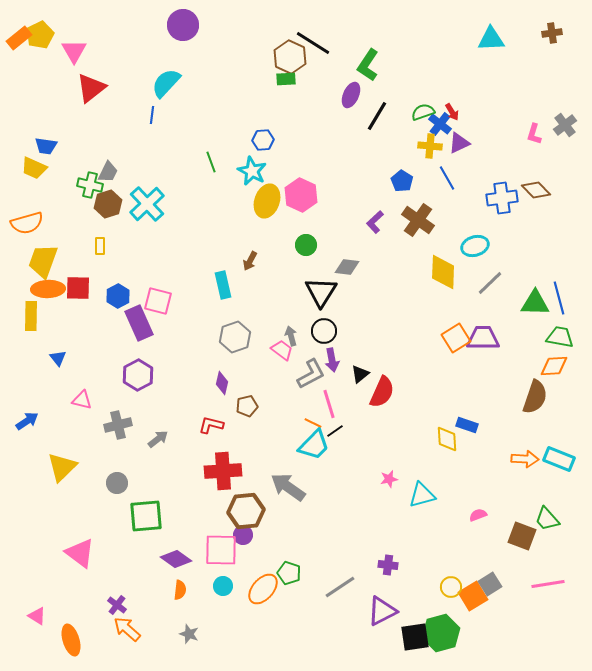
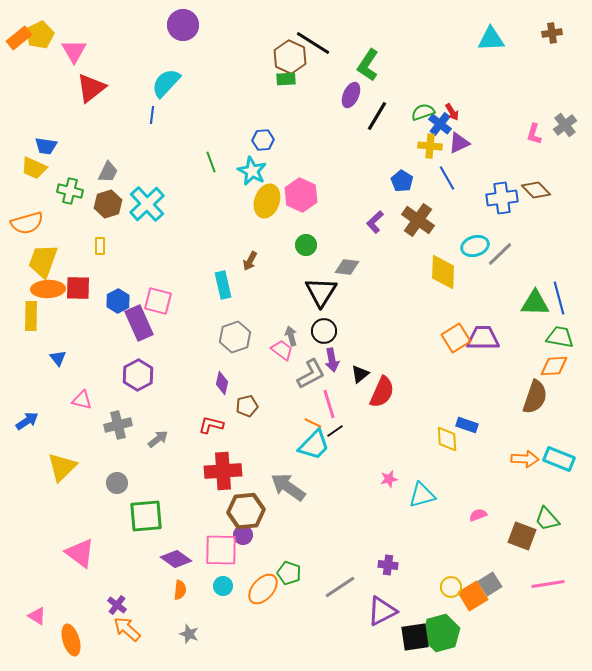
green cross at (90, 185): moved 20 px left, 6 px down
gray line at (490, 283): moved 10 px right, 29 px up
blue hexagon at (118, 296): moved 5 px down
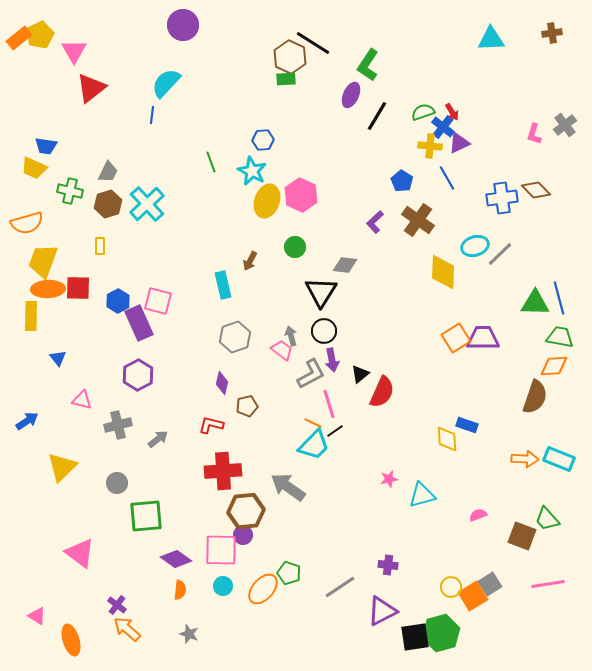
blue cross at (440, 124): moved 3 px right, 3 px down
green circle at (306, 245): moved 11 px left, 2 px down
gray diamond at (347, 267): moved 2 px left, 2 px up
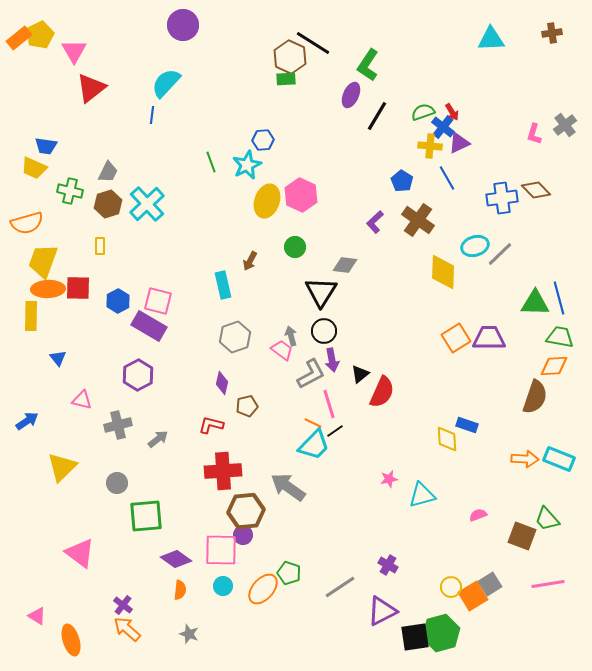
cyan star at (252, 171): moved 5 px left, 6 px up; rotated 20 degrees clockwise
purple rectangle at (139, 323): moved 10 px right, 3 px down; rotated 36 degrees counterclockwise
purple trapezoid at (483, 338): moved 6 px right
purple cross at (388, 565): rotated 24 degrees clockwise
purple cross at (117, 605): moved 6 px right
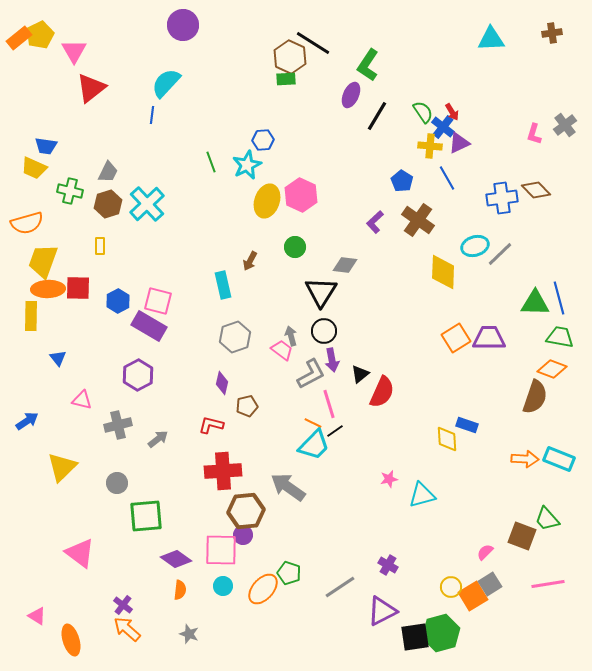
green semicircle at (423, 112): rotated 75 degrees clockwise
orange diamond at (554, 366): moved 2 px left, 3 px down; rotated 24 degrees clockwise
pink semicircle at (478, 515): moved 7 px right, 37 px down; rotated 24 degrees counterclockwise
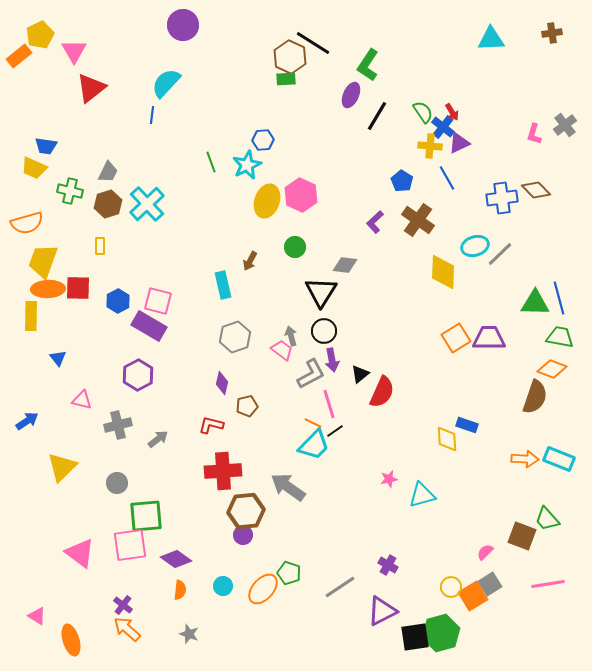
orange rectangle at (19, 38): moved 18 px down
pink square at (221, 550): moved 91 px left, 5 px up; rotated 9 degrees counterclockwise
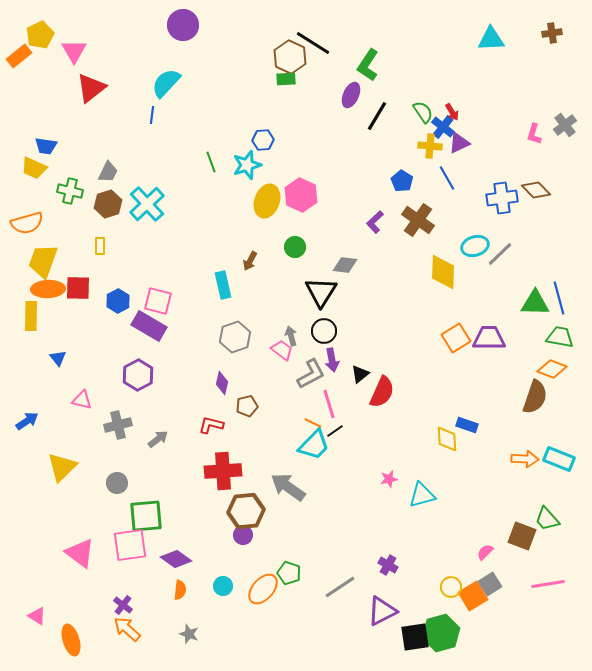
cyan star at (247, 165): rotated 8 degrees clockwise
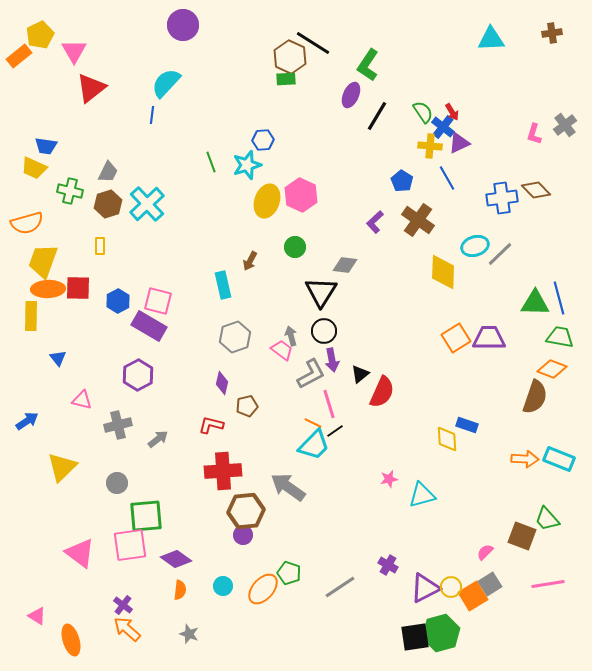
purple triangle at (382, 611): moved 43 px right, 23 px up
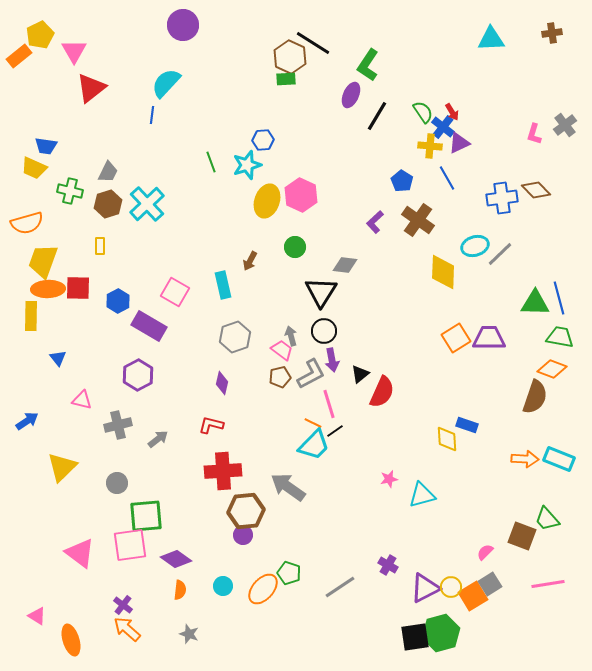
pink square at (158, 301): moved 17 px right, 9 px up; rotated 16 degrees clockwise
brown pentagon at (247, 406): moved 33 px right, 29 px up
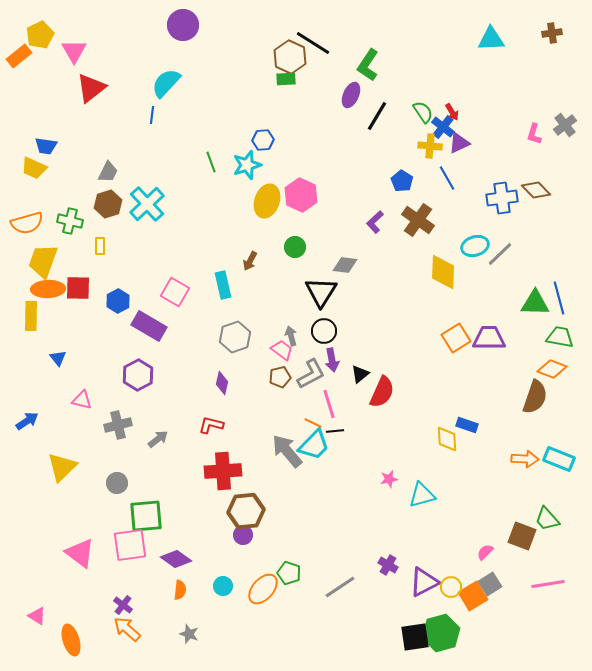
green cross at (70, 191): moved 30 px down
black line at (335, 431): rotated 30 degrees clockwise
gray arrow at (288, 487): moved 1 px left, 36 px up; rotated 15 degrees clockwise
purple triangle at (425, 588): moved 1 px left, 6 px up
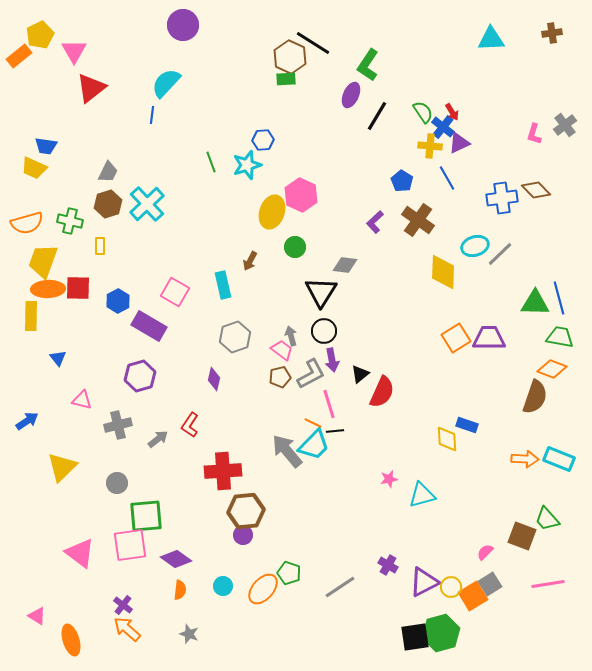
yellow ellipse at (267, 201): moved 5 px right, 11 px down
purple hexagon at (138, 375): moved 2 px right, 1 px down; rotated 12 degrees clockwise
purple diamond at (222, 383): moved 8 px left, 4 px up
red L-shape at (211, 425): moved 21 px left; rotated 70 degrees counterclockwise
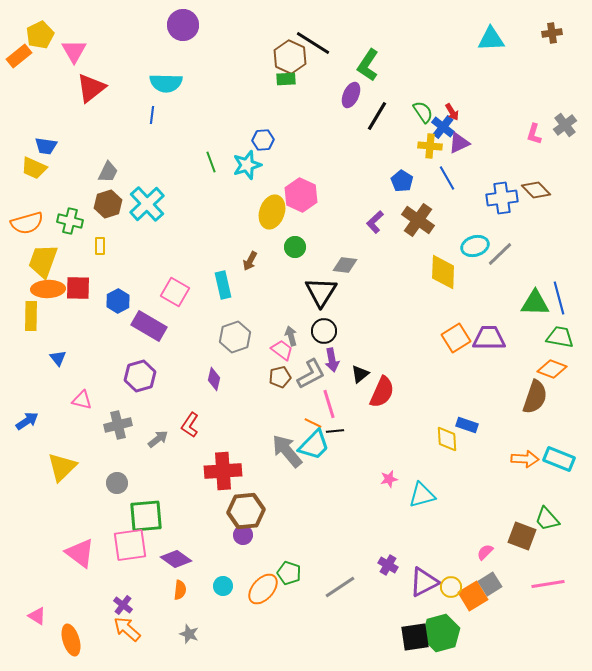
cyan semicircle at (166, 83): rotated 132 degrees counterclockwise
